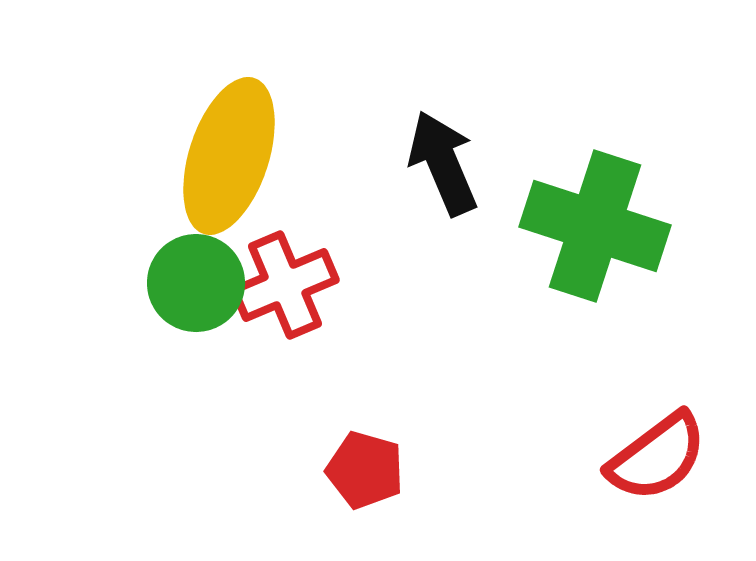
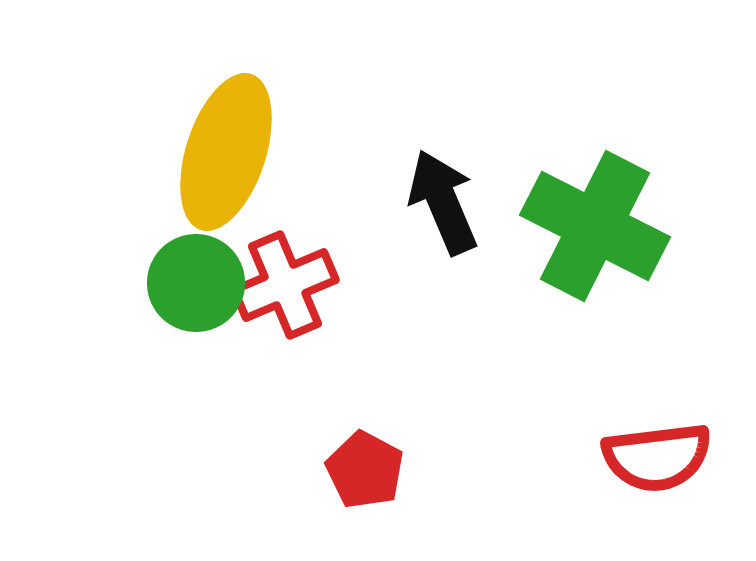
yellow ellipse: moved 3 px left, 4 px up
black arrow: moved 39 px down
green cross: rotated 9 degrees clockwise
red semicircle: rotated 30 degrees clockwise
red pentagon: rotated 12 degrees clockwise
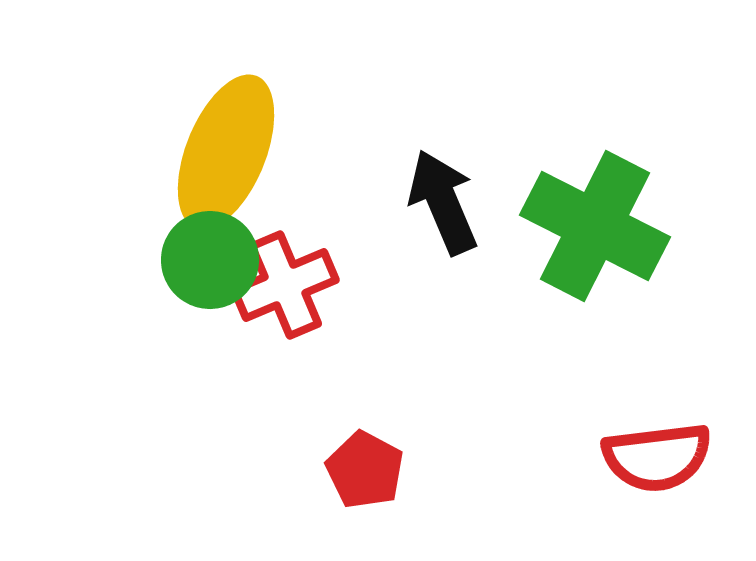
yellow ellipse: rotated 4 degrees clockwise
green circle: moved 14 px right, 23 px up
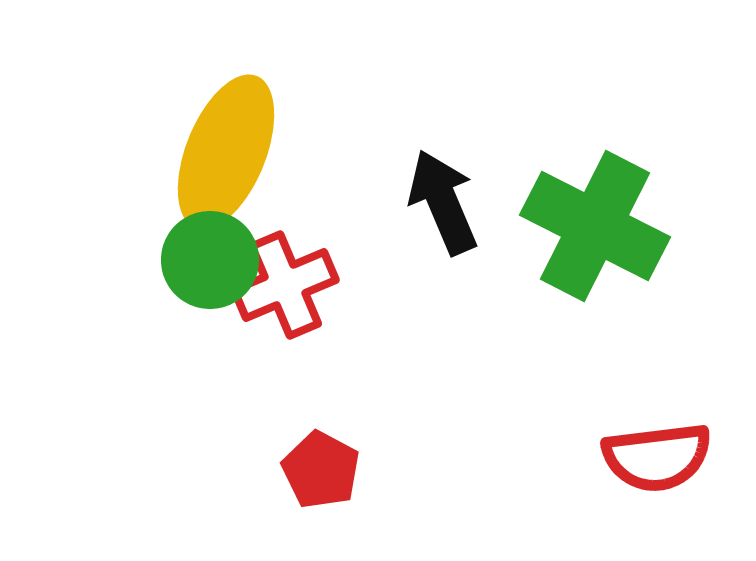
red pentagon: moved 44 px left
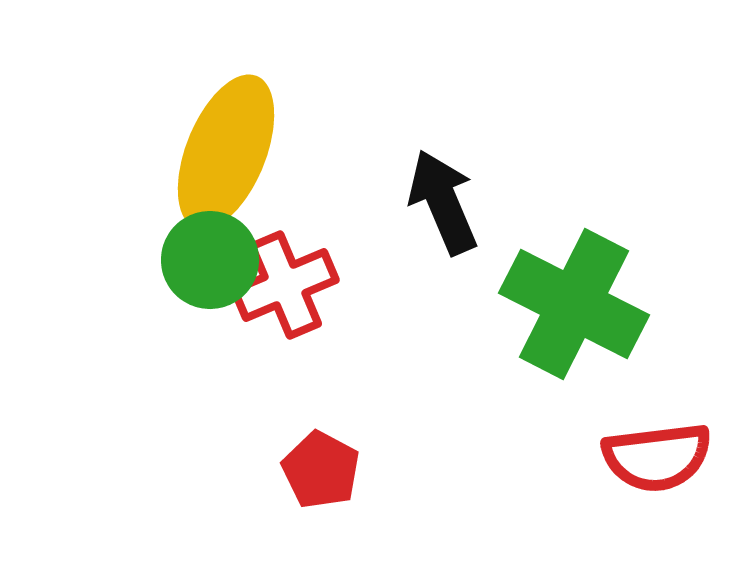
green cross: moved 21 px left, 78 px down
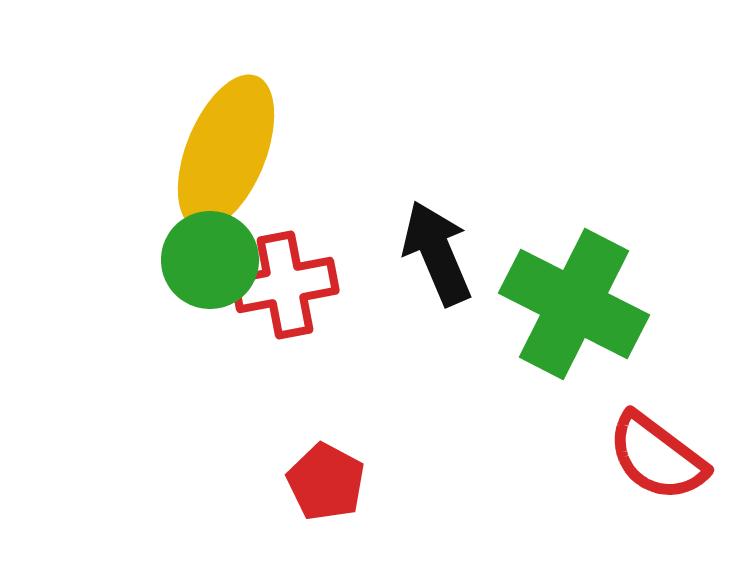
black arrow: moved 6 px left, 51 px down
red cross: rotated 12 degrees clockwise
red semicircle: rotated 44 degrees clockwise
red pentagon: moved 5 px right, 12 px down
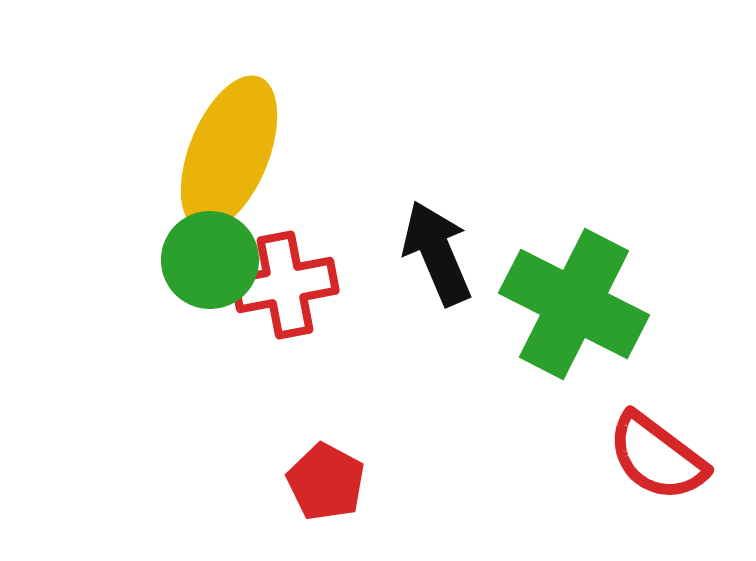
yellow ellipse: moved 3 px right, 1 px down
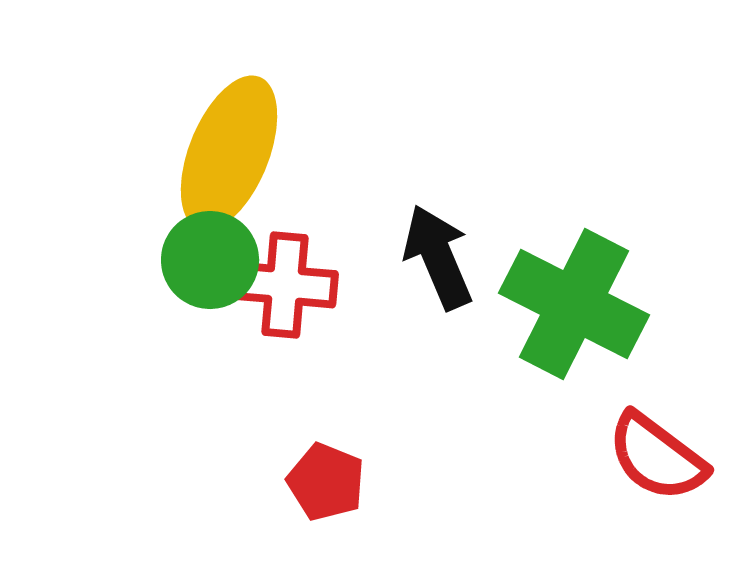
black arrow: moved 1 px right, 4 px down
red cross: rotated 16 degrees clockwise
red pentagon: rotated 6 degrees counterclockwise
